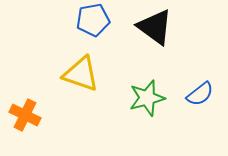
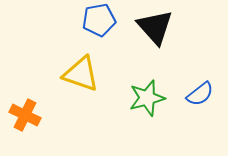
blue pentagon: moved 6 px right
black triangle: rotated 12 degrees clockwise
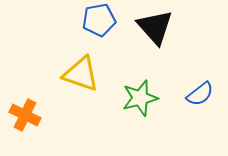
green star: moved 7 px left
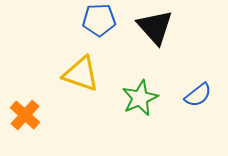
blue pentagon: rotated 8 degrees clockwise
blue semicircle: moved 2 px left, 1 px down
green star: rotated 9 degrees counterclockwise
orange cross: rotated 16 degrees clockwise
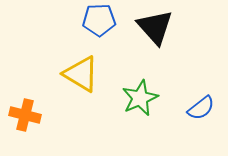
yellow triangle: rotated 12 degrees clockwise
blue semicircle: moved 3 px right, 13 px down
orange cross: rotated 28 degrees counterclockwise
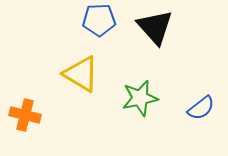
green star: rotated 12 degrees clockwise
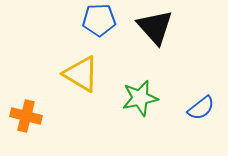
orange cross: moved 1 px right, 1 px down
